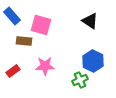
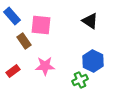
pink square: rotated 10 degrees counterclockwise
brown rectangle: rotated 49 degrees clockwise
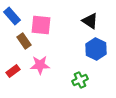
blue hexagon: moved 3 px right, 12 px up
pink star: moved 5 px left, 1 px up
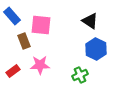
brown rectangle: rotated 14 degrees clockwise
green cross: moved 5 px up
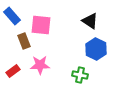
green cross: rotated 35 degrees clockwise
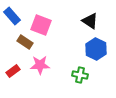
pink square: rotated 15 degrees clockwise
brown rectangle: moved 1 px right, 1 px down; rotated 35 degrees counterclockwise
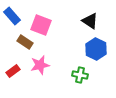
pink star: rotated 12 degrees counterclockwise
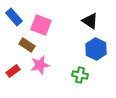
blue rectangle: moved 2 px right, 1 px down
brown rectangle: moved 2 px right, 3 px down
